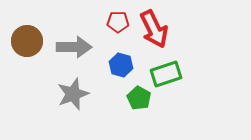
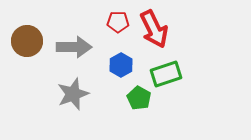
blue hexagon: rotated 15 degrees clockwise
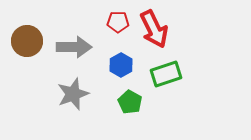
green pentagon: moved 9 px left, 4 px down
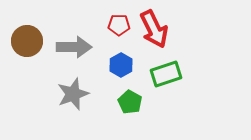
red pentagon: moved 1 px right, 3 px down
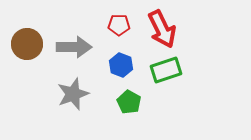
red arrow: moved 8 px right
brown circle: moved 3 px down
blue hexagon: rotated 10 degrees counterclockwise
green rectangle: moved 4 px up
green pentagon: moved 1 px left
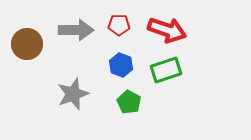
red arrow: moved 5 px right, 1 px down; rotated 45 degrees counterclockwise
gray arrow: moved 2 px right, 17 px up
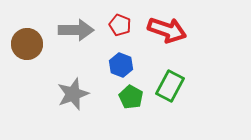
red pentagon: moved 1 px right; rotated 20 degrees clockwise
green rectangle: moved 4 px right, 16 px down; rotated 44 degrees counterclockwise
green pentagon: moved 2 px right, 5 px up
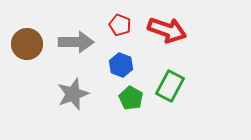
gray arrow: moved 12 px down
green pentagon: moved 1 px down
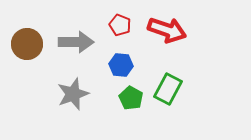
blue hexagon: rotated 15 degrees counterclockwise
green rectangle: moved 2 px left, 3 px down
